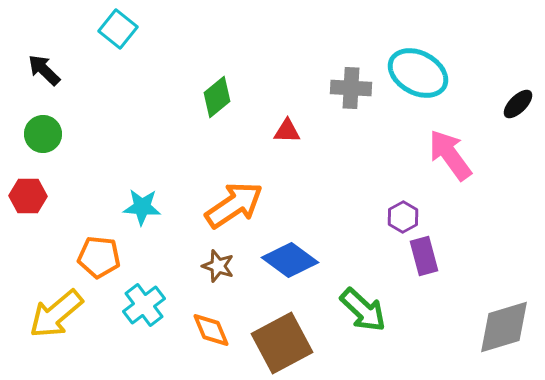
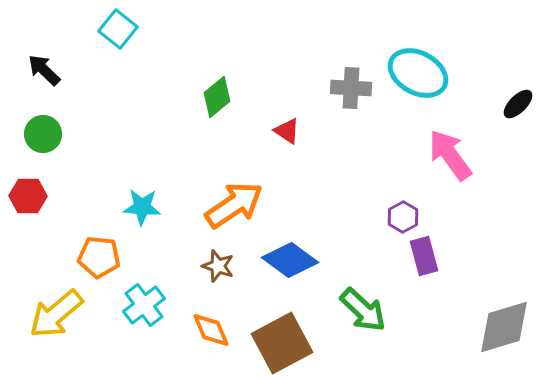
red triangle: rotated 32 degrees clockwise
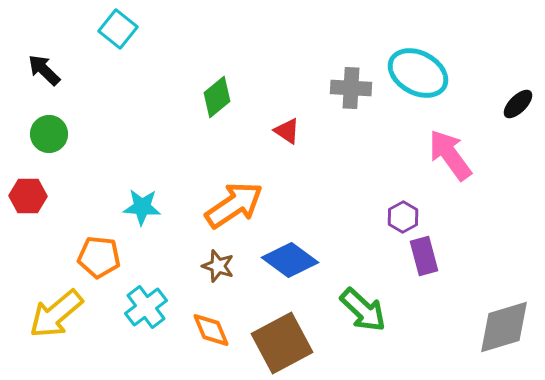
green circle: moved 6 px right
cyan cross: moved 2 px right, 2 px down
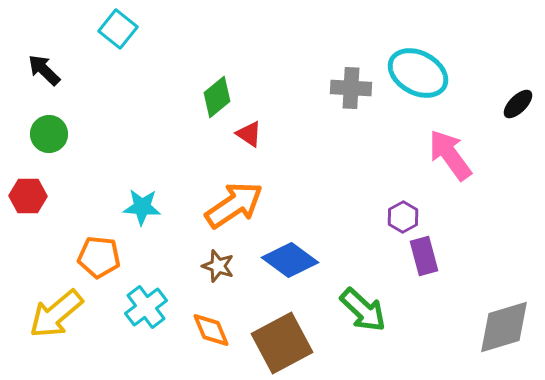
red triangle: moved 38 px left, 3 px down
